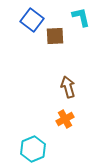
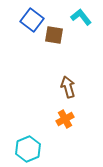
cyan L-shape: rotated 25 degrees counterclockwise
brown square: moved 1 px left, 1 px up; rotated 12 degrees clockwise
cyan hexagon: moved 5 px left
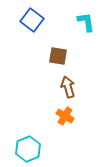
cyan L-shape: moved 5 px right, 5 px down; rotated 30 degrees clockwise
brown square: moved 4 px right, 21 px down
orange cross: moved 3 px up; rotated 30 degrees counterclockwise
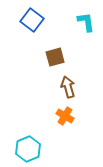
brown square: moved 3 px left, 1 px down; rotated 24 degrees counterclockwise
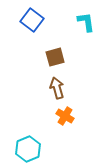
brown arrow: moved 11 px left, 1 px down
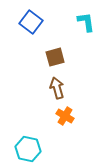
blue square: moved 1 px left, 2 px down
cyan hexagon: rotated 25 degrees counterclockwise
